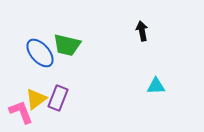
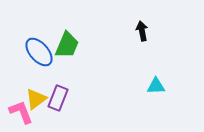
green trapezoid: rotated 80 degrees counterclockwise
blue ellipse: moved 1 px left, 1 px up
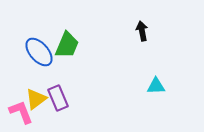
purple rectangle: rotated 45 degrees counterclockwise
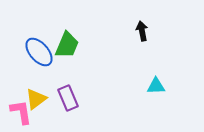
purple rectangle: moved 10 px right
pink L-shape: rotated 12 degrees clockwise
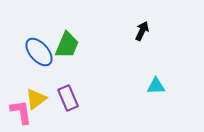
black arrow: rotated 36 degrees clockwise
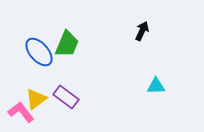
green trapezoid: moved 1 px up
purple rectangle: moved 2 px left, 1 px up; rotated 30 degrees counterclockwise
pink L-shape: rotated 28 degrees counterclockwise
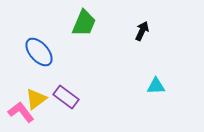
green trapezoid: moved 17 px right, 21 px up
